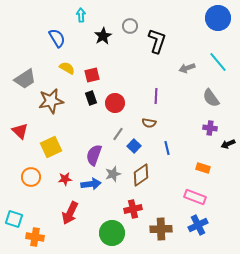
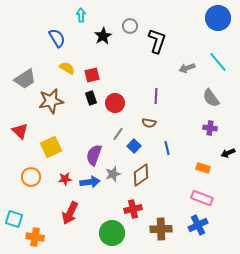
black arrow: moved 9 px down
blue arrow: moved 1 px left, 2 px up
pink rectangle: moved 7 px right, 1 px down
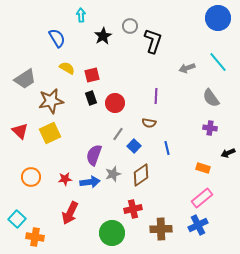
black L-shape: moved 4 px left
yellow square: moved 1 px left, 14 px up
pink rectangle: rotated 60 degrees counterclockwise
cyan square: moved 3 px right; rotated 24 degrees clockwise
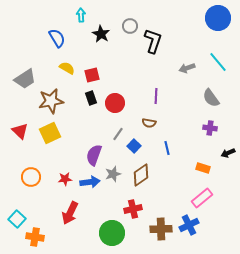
black star: moved 2 px left, 2 px up; rotated 12 degrees counterclockwise
blue cross: moved 9 px left
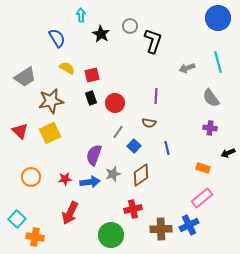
cyan line: rotated 25 degrees clockwise
gray trapezoid: moved 2 px up
gray line: moved 2 px up
green circle: moved 1 px left, 2 px down
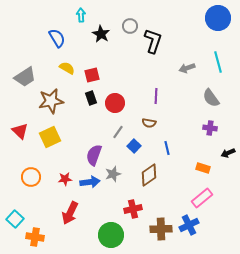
yellow square: moved 4 px down
brown diamond: moved 8 px right
cyan square: moved 2 px left
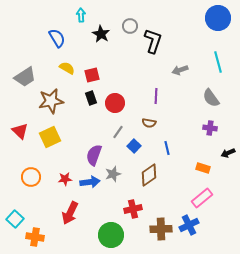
gray arrow: moved 7 px left, 2 px down
